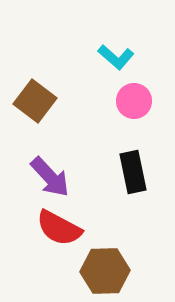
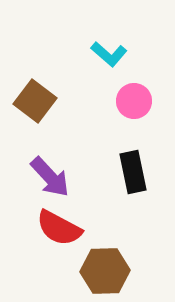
cyan L-shape: moved 7 px left, 3 px up
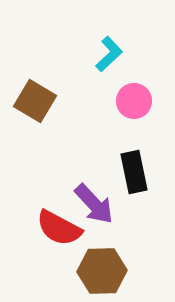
cyan L-shape: rotated 84 degrees counterclockwise
brown square: rotated 6 degrees counterclockwise
black rectangle: moved 1 px right
purple arrow: moved 44 px right, 27 px down
brown hexagon: moved 3 px left
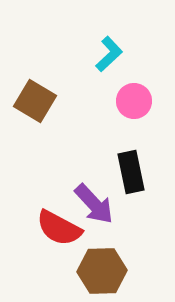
black rectangle: moved 3 px left
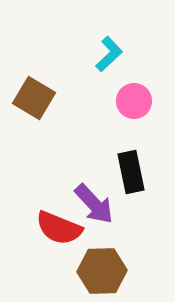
brown square: moved 1 px left, 3 px up
red semicircle: rotated 6 degrees counterclockwise
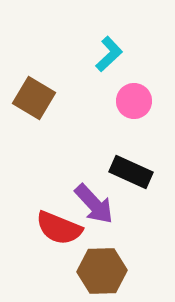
black rectangle: rotated 54 degrees counterclockwise
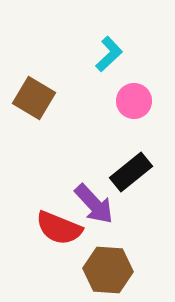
black rectangle: rotated 63 degrees counterclockwise
brown hexagon: moved 6 px right, 1 px up; rotated 6 degrees clockwise
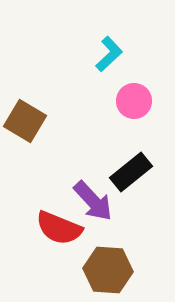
brown square: moved 9 px left, 23 px down
purple arrow: moved 1 px left, 3 px up
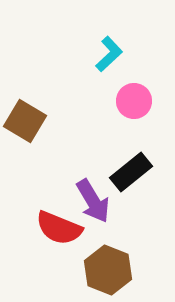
purple arrow: rotated 12 degrees clockwise
brown hexagon: rotated 18 degrees clockwise
